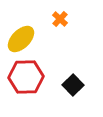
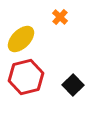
orange cross: moved 2 px up
red hexagon: rotated 12 degrees counterclockwise
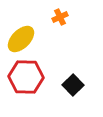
orange cross: rotated 21 degrees clockwise
red hexagon: rotated 16 degrees clockwise
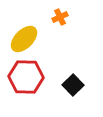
yellow ellipse: moved 3 px right
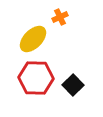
yellow ellipse: moved 9 px right
red hexagon: moved 10 px right, 1 px down
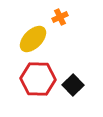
red hexagon: moved 2 px right, 1 px down
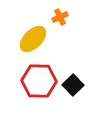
red hexagon: moved 1 px right, 2 px down
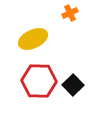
orange cross: moved 10 px right, 4 px up
yellow ellipse: rotated 20 degrees clockwise
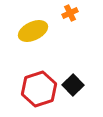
yellow ellipse: moved 8 px up
red hexagon: moved 8 px down; rotated 20 degrees counterclockwise
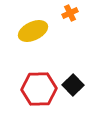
red hexagon: rotated 16 degrees clockwise
